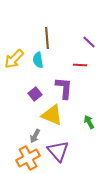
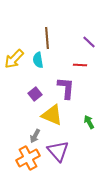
purple L-shape: moved 2 px right
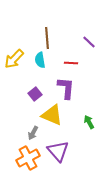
cyan semicircle: moved 2 px right
red line: moved 9 px left, 2 px up
gray arrow: moved 2 px left, 3 px up
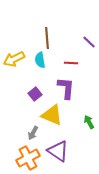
yellow arrow: rotated 20 degrees clockwise
purple triangle: rotated 15 degrees counterclockwise
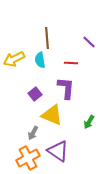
green arrow: rotated 120 degrees counterclockwise
